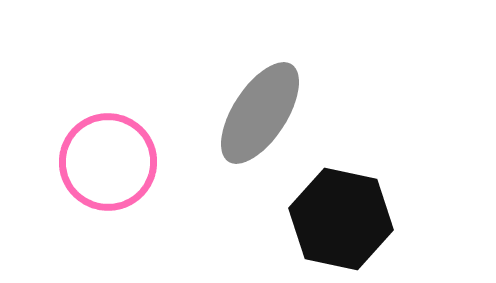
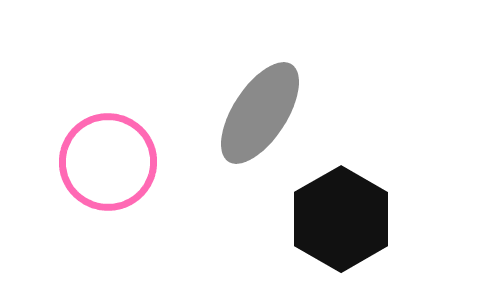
black hexagon: rotated 18 degrees clockwise
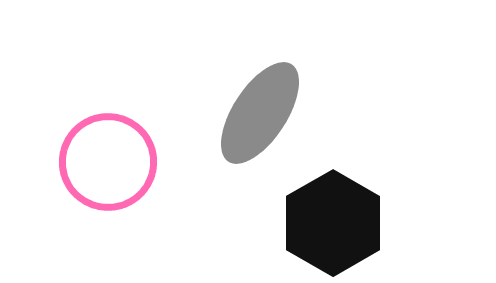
black hexagon: moved 8 px left, 4 px down
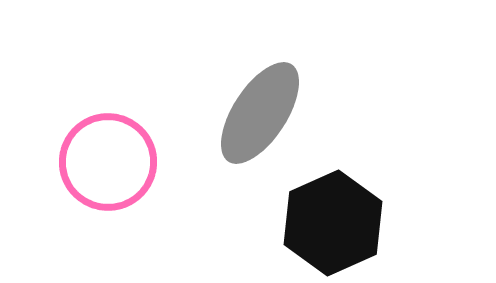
black hexagon: rotated 6 degrees clockwise
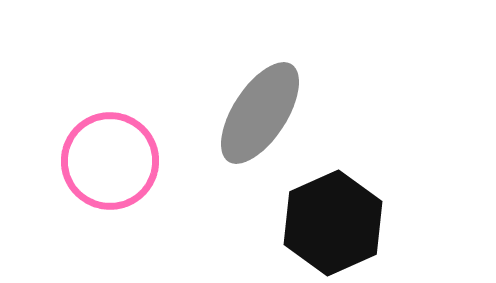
pink circle: moved 2 px right, 1 px up
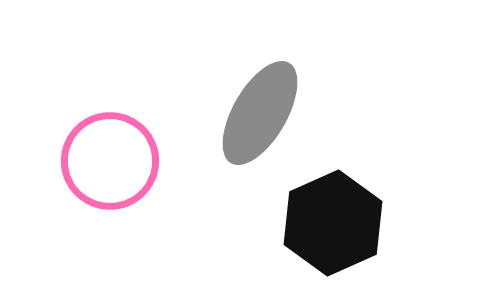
gray ellipse: rotated 3 degrees counterclockwise
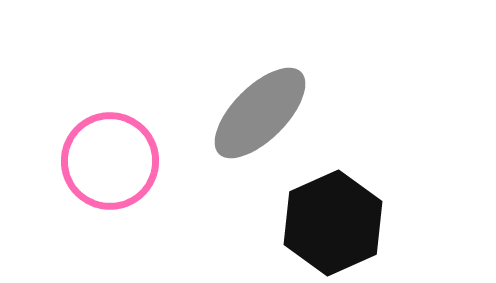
gray ellipse: rotated 15 degrees clockwise
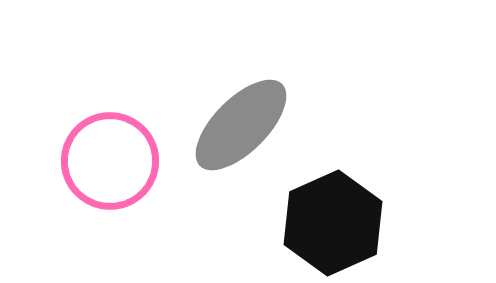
gray ellipse: moved 19 px left, 12 px down
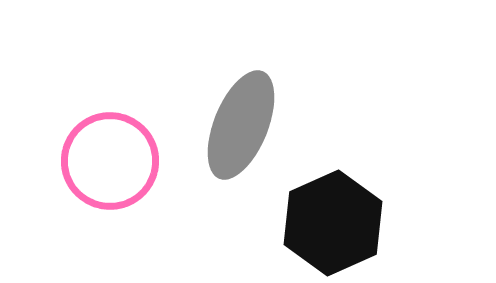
gray ellipse: rotated 23 degrees counterclockwise
